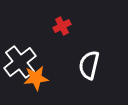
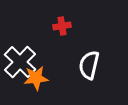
red cross: rotated 18 degrees clockwise
white cross: rotated 8 degrees counterclockwise
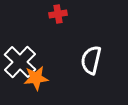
red cross: moved 4 px left, 12 px up
white semicircle: moved 2 px right, 5 px up
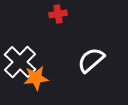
white semicircle: rotated 36 degrees clockwise
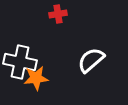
white cross: rotated 32 degrees counterclockwise
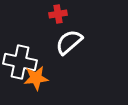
white semicircle: moved 22 px left, 18 px up
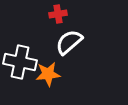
orange star: moved 12 px right, 4 px up
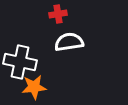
white semicircle: rotated 32 degrees clockwise
orange star: moved 14 px left, 13 px down
